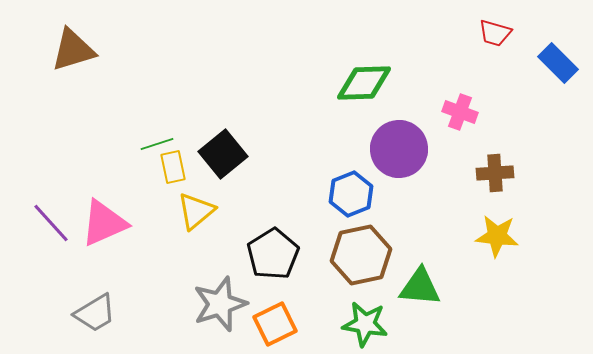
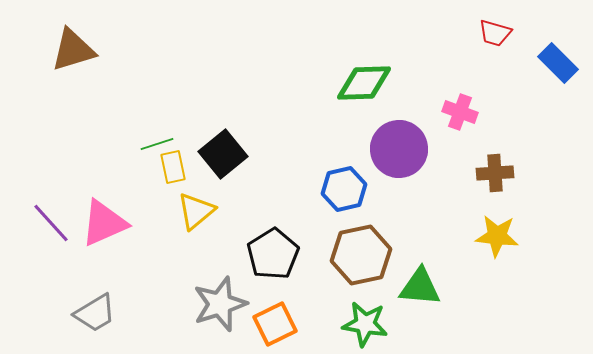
blue hexagon: moved 7 px left, 5 px up; rotated 9 degrees clockwise
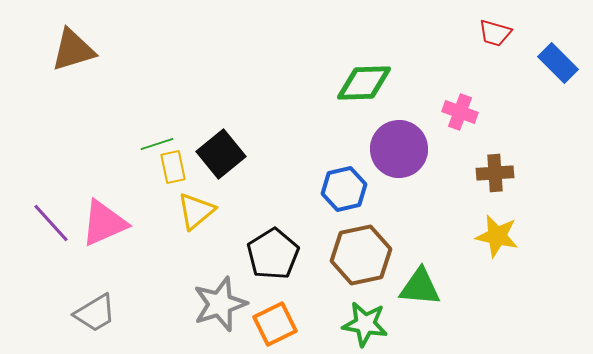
black square: moved 2 px left
yellow star: rotated 6 degrees clockwise
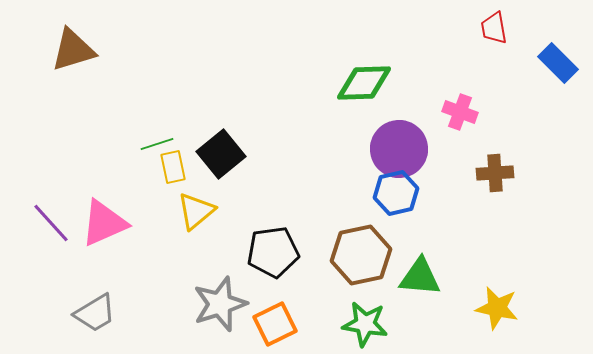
red trapezoid: moved 1 px left, 5 px up; rotated 64 degrees clockwise
blue hexagon: moved 52 px right, 4 px down
yellow star: moved 72 px down
black pentagon: moved 2 px up; rotated 24 degrees clockwise
green triangle: moved 10 px up
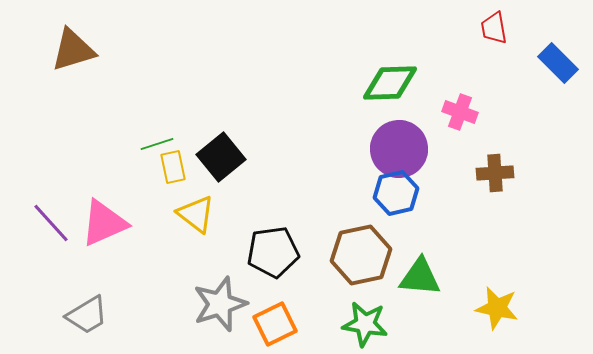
green diamond: moved 26 px right
black square: moved 3 px down
yellow triangle: moved 3 px down; rotated 42 degrees counterclockwise
gray trapezoid: moved 8 px left, 2 px down
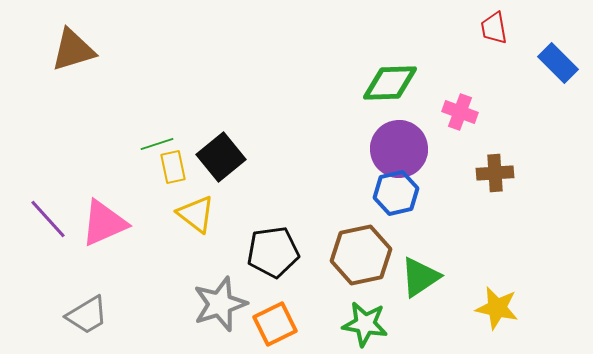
purple line: moved 3 px left, 4 px up
green triangle: rotated 39 degrees counterclockwise
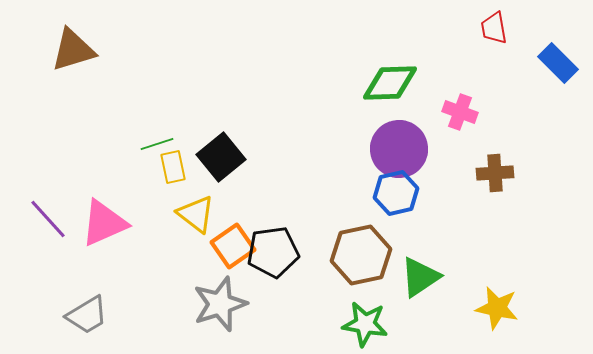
orange square: moved 42 px left, 78 px up; rotated 9 degrees counterclockwise
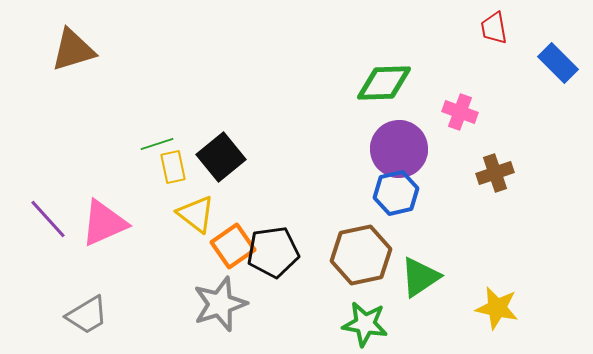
green diamond: moved 6 px left
brown cross: rotated 15 degrees counterclockwise
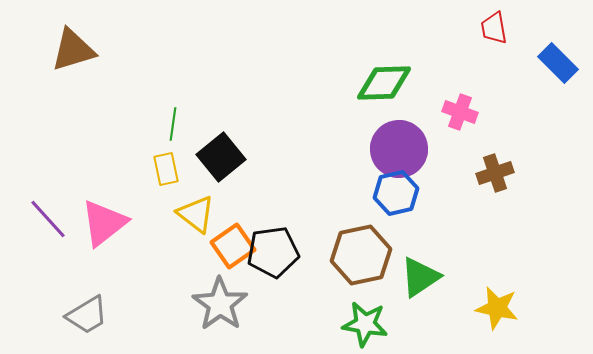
green line: moved 16 px right, 20 px up; rotated 64 degrees counterclockwise
yellow rectangle: moved 7 px left, 2 px down
pink triangle: rotated 14 degrees counterclockwise
gray star: rotated 18 degrees counterclockwise
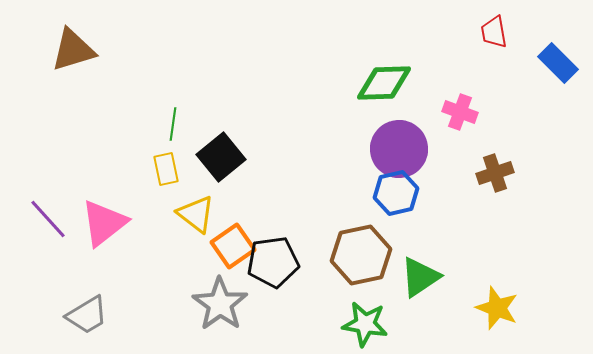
red trapezoid: moved 4 px down
black pentagon: moved 10 px down
yellow star: rotated 9 degrees clockwise
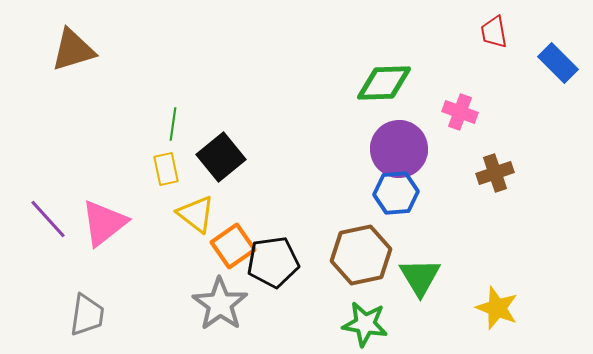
blue hexagon: rotated 9 degrees clockwise
green triangle: rotated 27 degrees counterclockwise
gray trapezoid: rotated 51 degrees counterclockwise
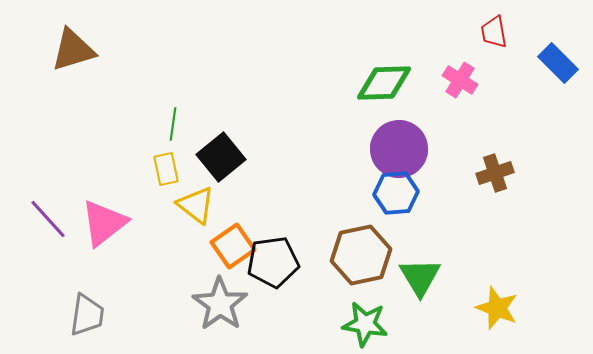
pink cross: moved 32 px up; rotated 12 degrees clockwise
yellow triangle: moved 9 px up
